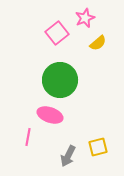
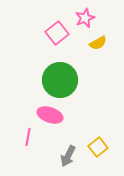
yellow semicircle: rotated 12 degrees clockwise
yellow square: rotated 24 degrees counterclockwise
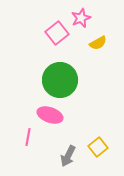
pink star: moved 4 px left
